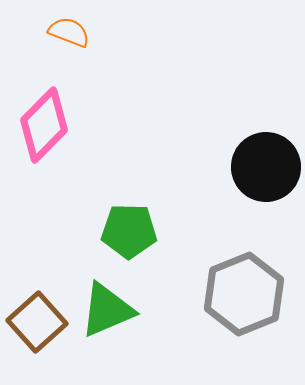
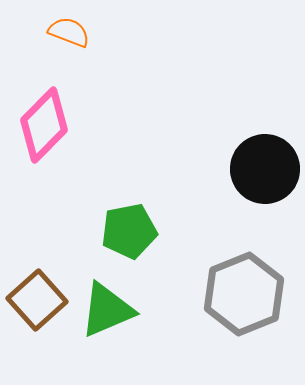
black circle: moved 1 px left, 2 px down
green pentagon: rotated 12 degrees counterclockwise
brown square: moved 22 px up
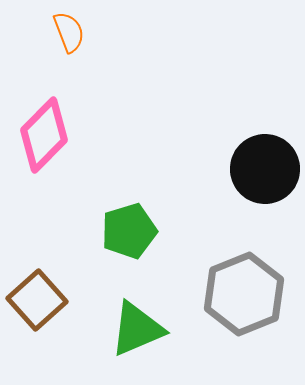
orange semicircle: rotated 48 degrees clockwise
pink diamond: moved 10 px down
green pentagon: rotated 6 degrees counterclockwise
green triangle: moved 30 px right, 19 px down
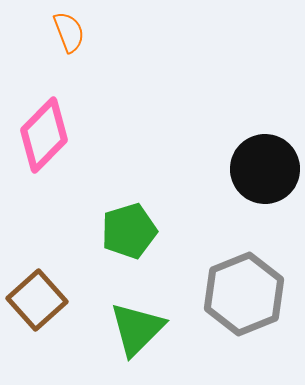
green triangle: rotated 22 degrees counterclockwise
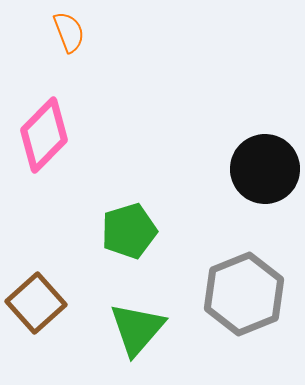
brown square: moved 1 px left, 3 px down
green triangle: rotated 4 degrees counterclockwise
